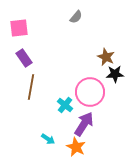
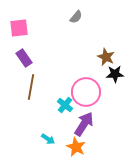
pink circle: moved 4 px left
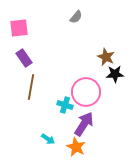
cyan cross: rotated 21 degrees counterclockwise
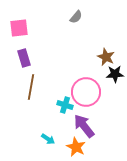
purple rectangle: rotated 18 degrees clockwise
purple arrow: moved 2 px down; rotated 70 degrees counterclockwise
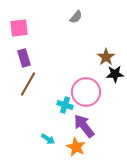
brown star: rotated 12 degrees clockwise
brown line: moved 3 px left, 3 px up; rotated 20 degrees clockwise
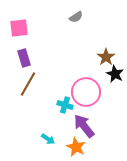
gray semicircle: rotated 16 degrees clockwise
black star: rotated 30 degrees clockwise
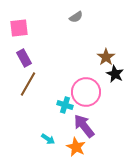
purple rectangle: rotated 12 degrees counterclockwise
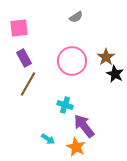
pink circle: moved 14 px left, 31 px up
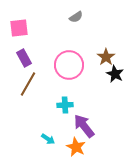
pink circle: moved 3 px left, 4 px down
cyan cross: rotated 21 degrees counterclockwise
